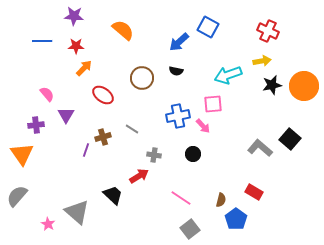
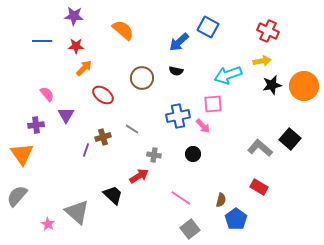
red rectangle: moved 5 px right, 5 px up
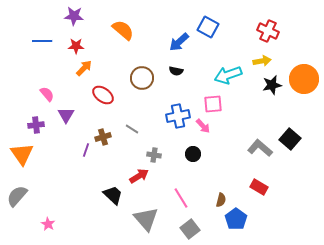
orange circle: moved 7 px up
pink line: rotated 25 degrees clockwise
gray triangle: moved 69 px right, 7 px down; rotated 8 degrees clockwise
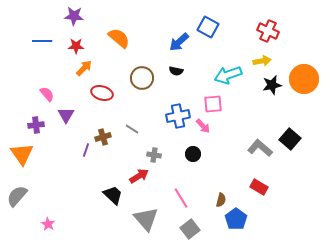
orange semicircle: moved 4 px left, 8 px down
red ellipse: moved 1 px left, 2 px up; rotated 20 degrees counterclockwise
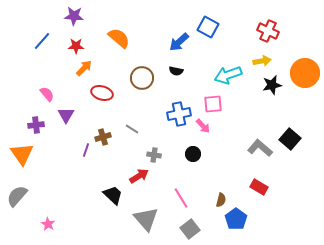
blue line: rotated 48 degrees counterclockwise
orange circle: moved 1 px right, 6 px up
blue cross: moved 1 px right, 2 px up
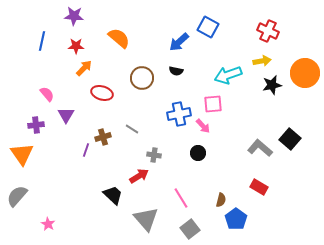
blue line: rotated 30 degrees counterclockwise
black circle: moved 5 px right, 1 px up
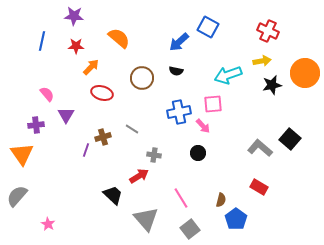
orange arrow: moved 7 px right, 1 px up
blue cross: moved 2 px up
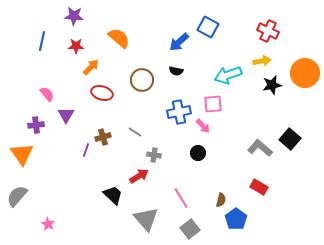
brown circle: moved 2 px down
gray line: moved 3 px right, 3 px down
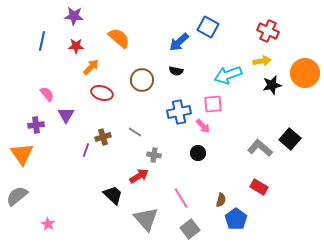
gray semicircle: rotated 10 degrees clockwise
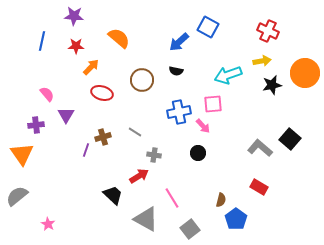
pink line: moved 9 px left
gray triangle: rotated 20 degrees counterclockwise
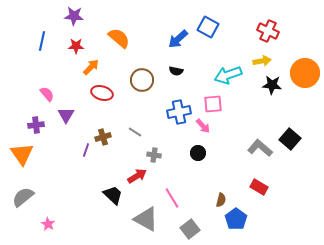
blue arrow: moved 1 px left, 3 px up
black star: rotated 18 degrees clockwise
red arrow: moved 2 px left
gray semicircle: moved 6 px right, 1 px down
